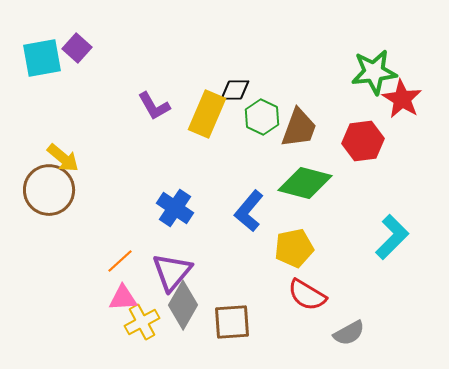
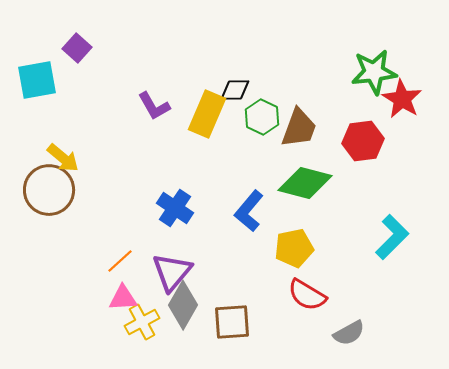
cyan square: moved 5 px left, 22 px down
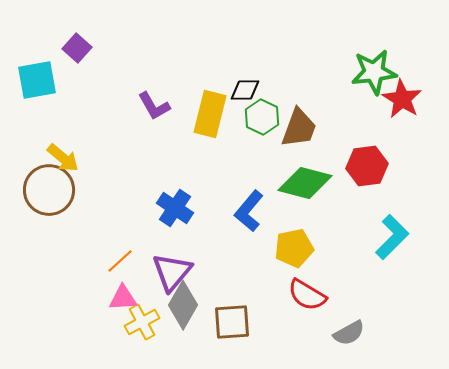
black diamond: moved 10 px right
yellow rectangle: moved 3 px right; rotated 9 degrees counterclockwise
red hexagon: moved 4 px right, 25 px down
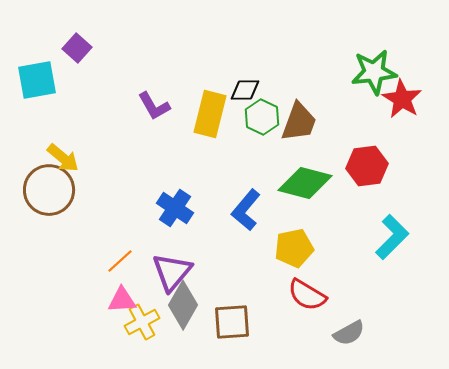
brown trapezoid: moved 6 px up
blue L-shape: moved 3 px left, 1 px up
pink triangle: moved 1 px left, 2 px down
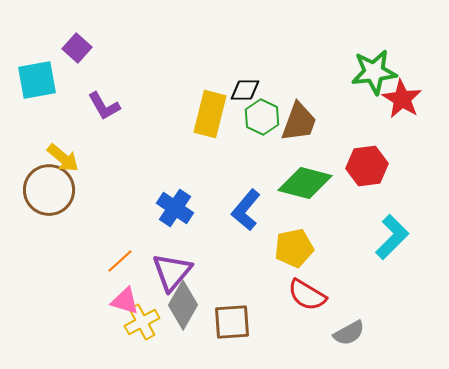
purple L-shape: moved 50 px left
pink triangle: moved 3 px right, 1 px down; rotated 20 degrees clockwise
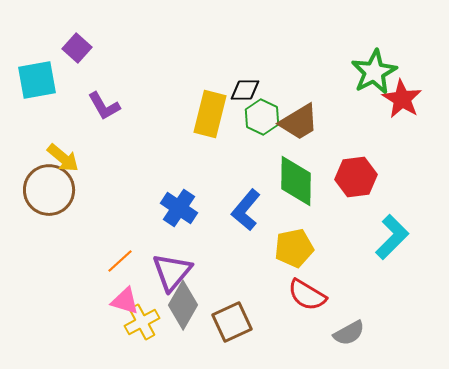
green star: rotated 21 degrees counterclockwise
brown trapezoid: rotated 39 degrees clockwise
red hexagon: moved 11 px left, 11 px down
green diamond: moved 9 px left, 2 px up; rotated 76 degrees clockwise
blue cross: moved 4 px right
brown square: rotated 21 degrees counterclockwise
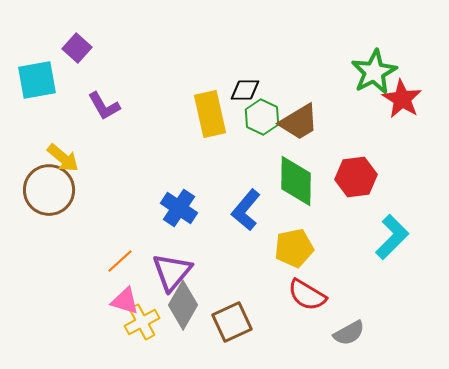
yellow rectangle: rotated 27 degrees counterclockwise
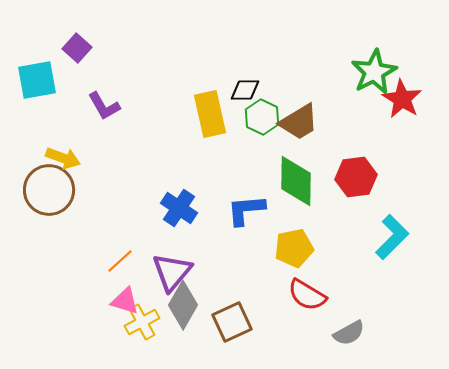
yellow arrow: rotated 20 degrees counterclockwise
blue L-shape: rotated 45 degrees clockwise
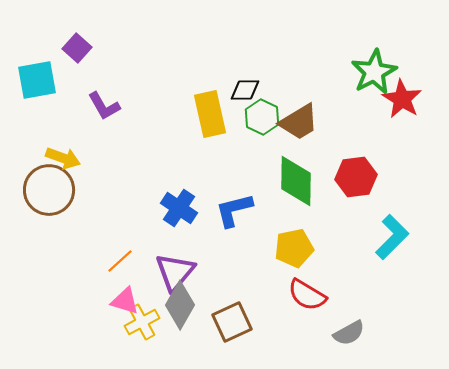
blue L-shape: moved 12 px left; rotated 9 degrees counterclockwise
purple triangle: moved 3 px right
gray diamond: moved 3 px left
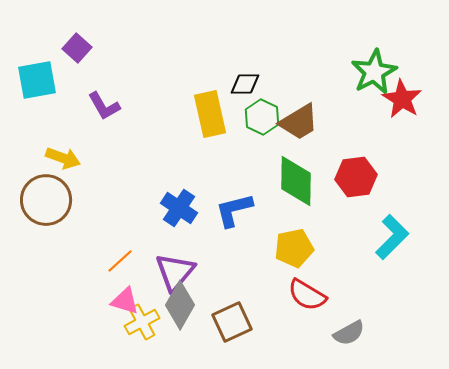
black diamond: moved 6 px up
brown circle: moved 3 px left, 10 px down
